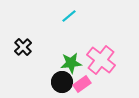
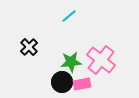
black cross: moved 6 px right
green star: moved 1 px up
pink rectangle: rotated 24 degrees clockwise
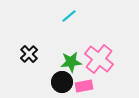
black cross: moved 7 px down
pink cross: moved 2 px left, 1 px up
pink rectangle: moved 2 px right, 2 px down
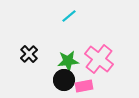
green star: moved 3 px left, 1 px up
black circle: moved 2 px right, 2 px up
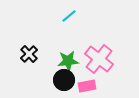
pink rectangle: moved 3 px right
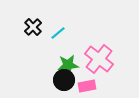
cyan line: moved 11 px left, 17 px down
black cross: moved 4 px right, 27 px up
green star: moved 4 px down
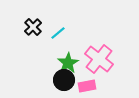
green star: moved 2 px up; rotated 25 degrees counterclockwise
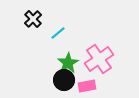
black cross: moved 8 px up
pink cross: rotated 16 degrees clockwise
